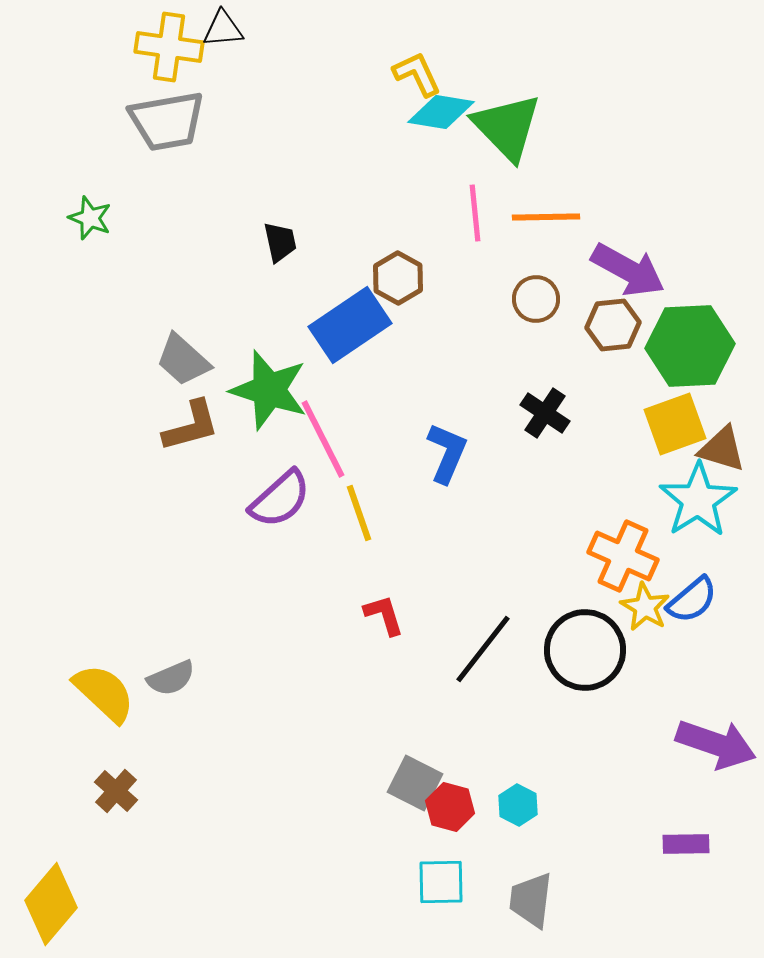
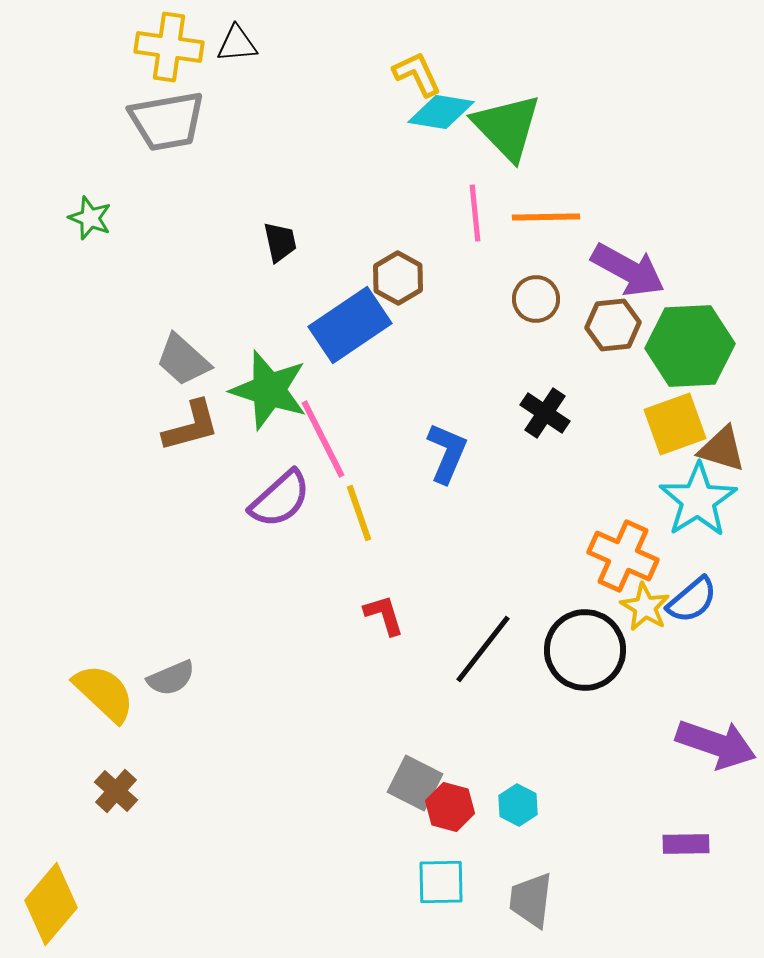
black triangle at (223, 29): moved 14 px right, 15 px down
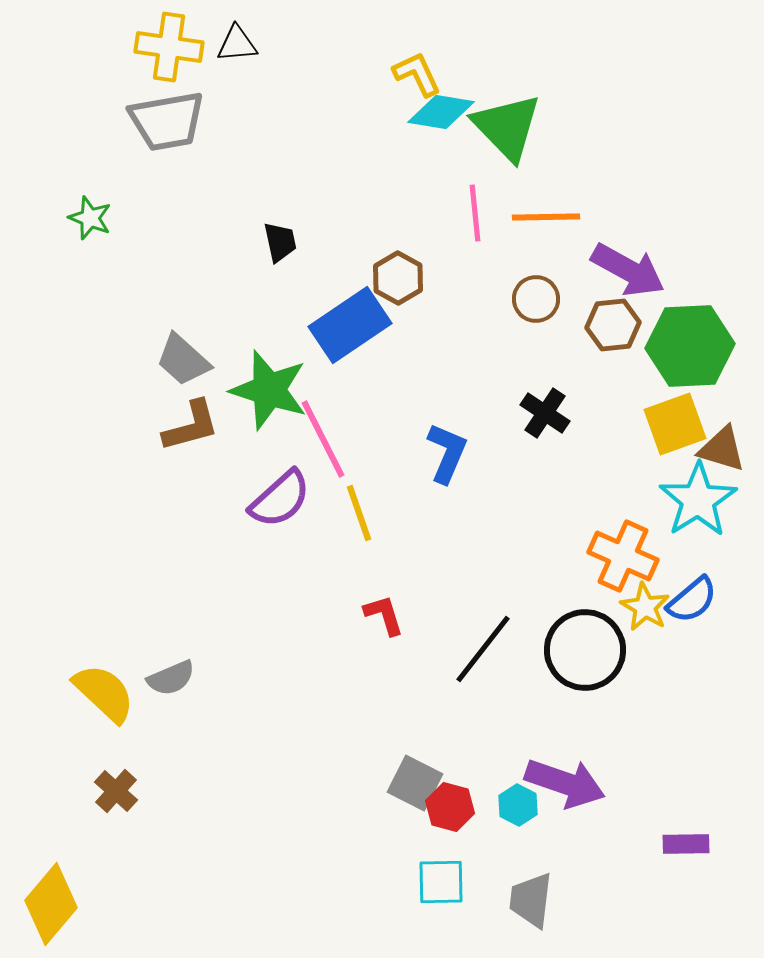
purple arrow at (716, 744): moved 151 px left, 39 px down
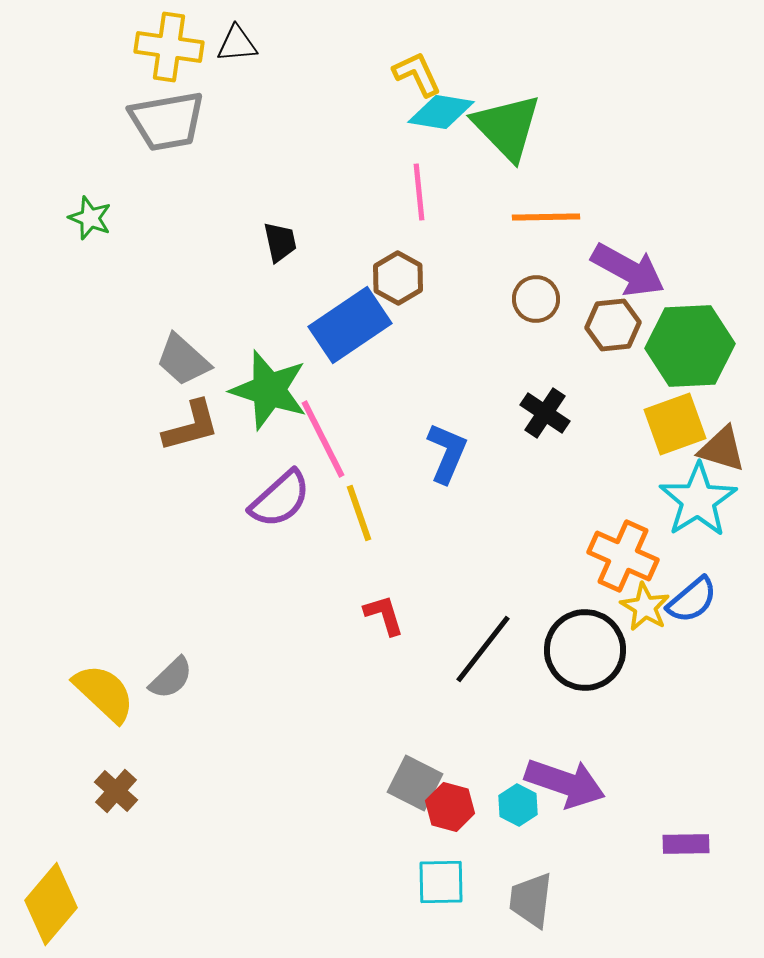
pink line at (475, 213): moved 56 px left, 21 px up
gray semicircle at (171, 678): rotated 21 degrees counterclockwise
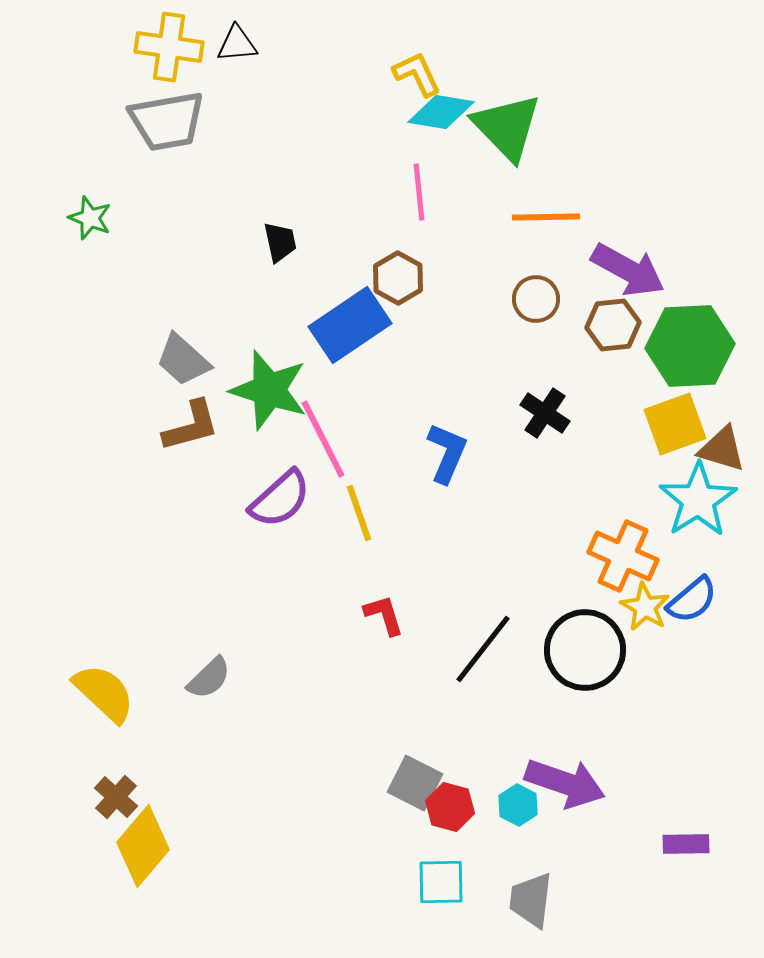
gray semicircle at (171, 678): moved 38 px right
brown cross at (116, 791): moved 6 px down
yellow diamond at (51, 904): moved 92 px right, 58 px up
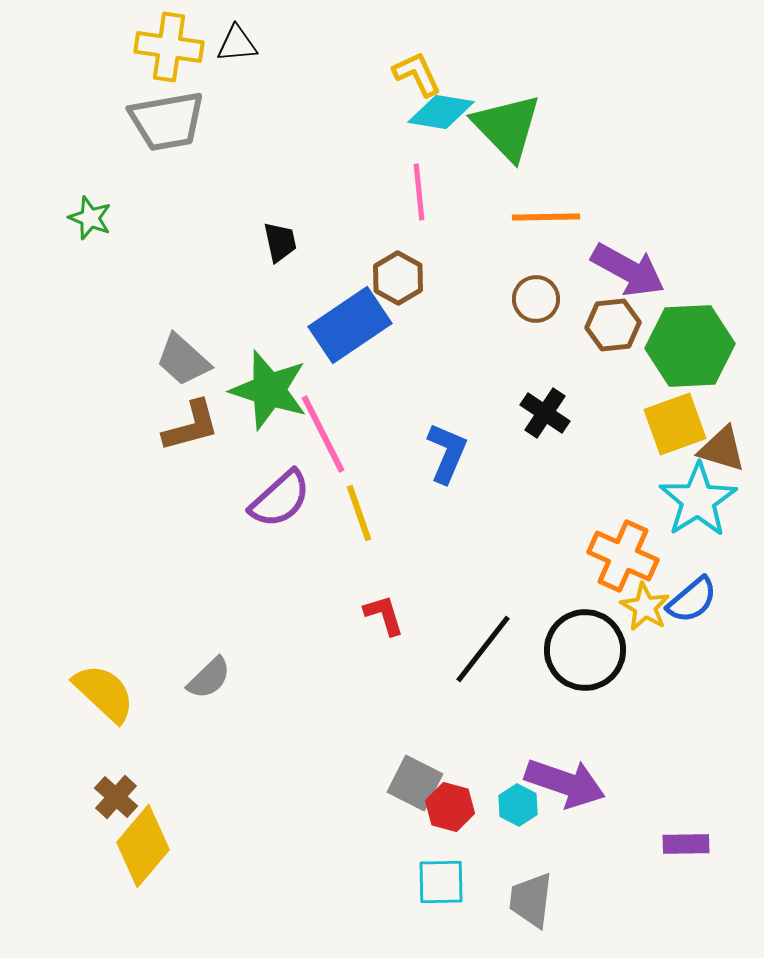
pink line at (323, 439): moved 5 px up
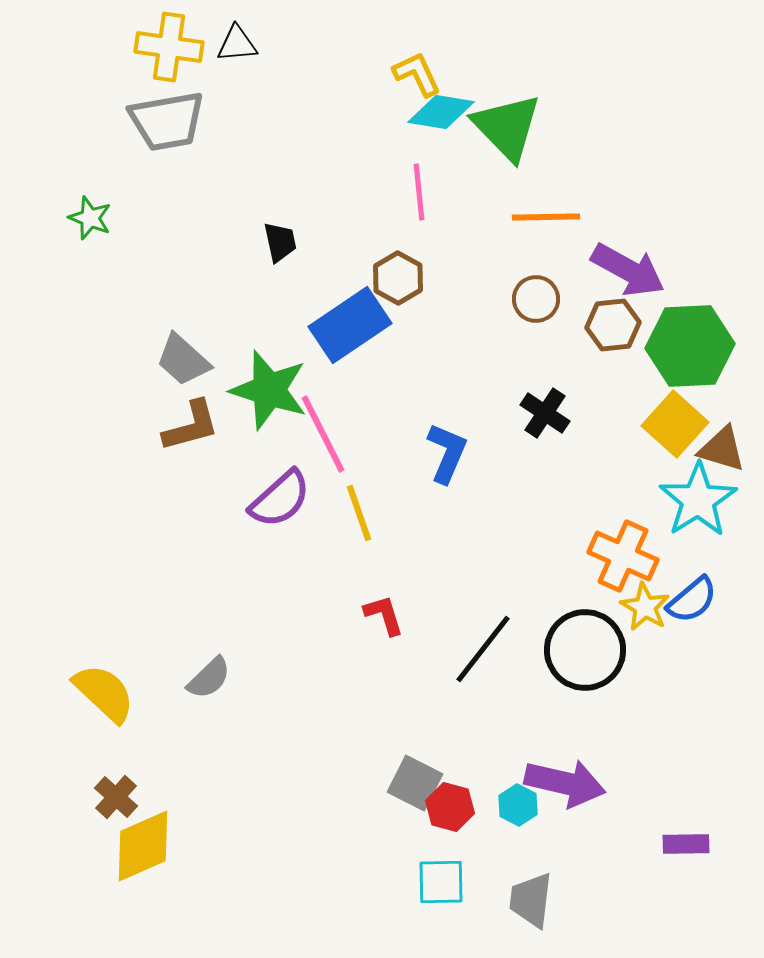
yellow square at (675, 424): rotated 28 degrees counterclockwise
purple arrow at (565, 783): rotated 6 degrees counterclockwise
yellow diamond at (143, 846): rotated 26 degrees clockwise
